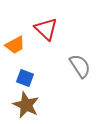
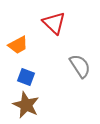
red triangle: moved 8 px right, 6 px up
orange trapezoid: moved 3 px right
blue square: moved 1 px right, 1 px up
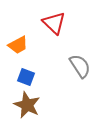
brown star: moved 1 px right
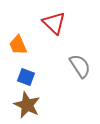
orange trapezoid: rotated 95 degrees clockwise
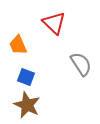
gray semicircle: moved 1 px right, 2 px up
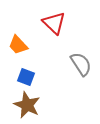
orange trapezoid: rotated 20 degrees counterclockwise
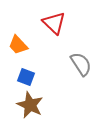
brown star: moved 3 px right
